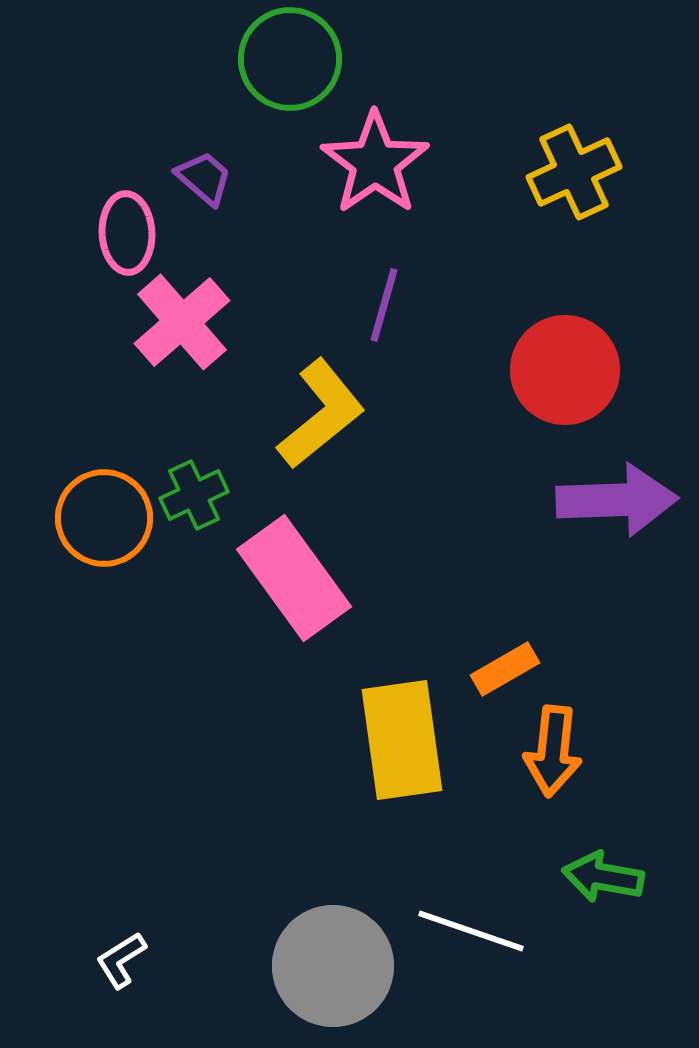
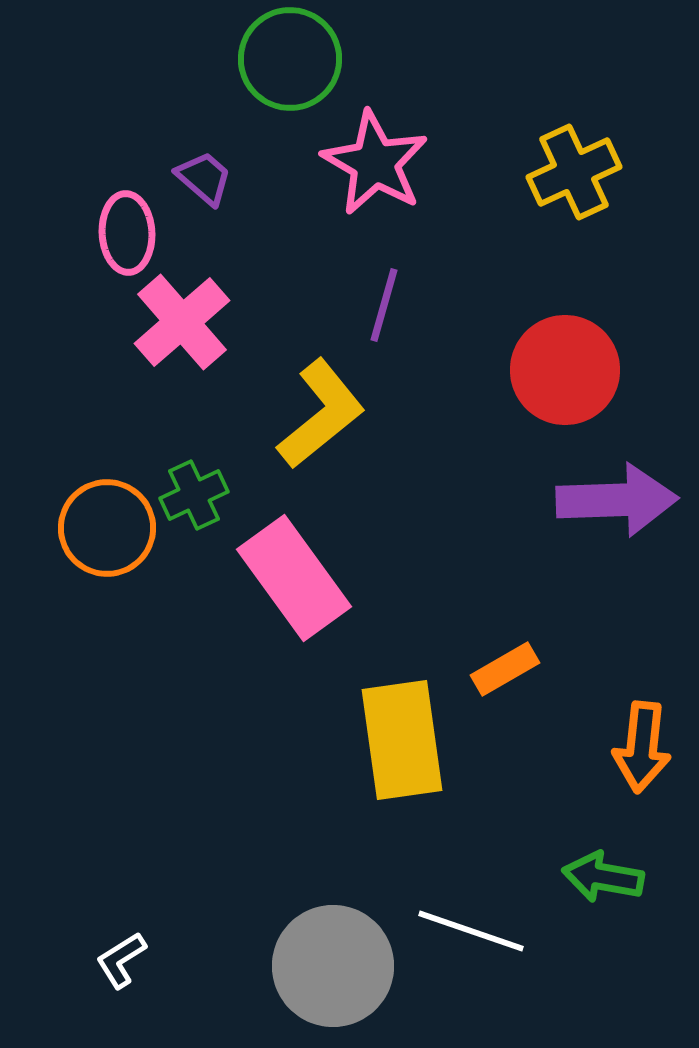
pink star: rotated 7 degrees counterclockwise
orange circle: moved 3 px right, 10 px down
orange arrow: moved 89 px right, 4 px up
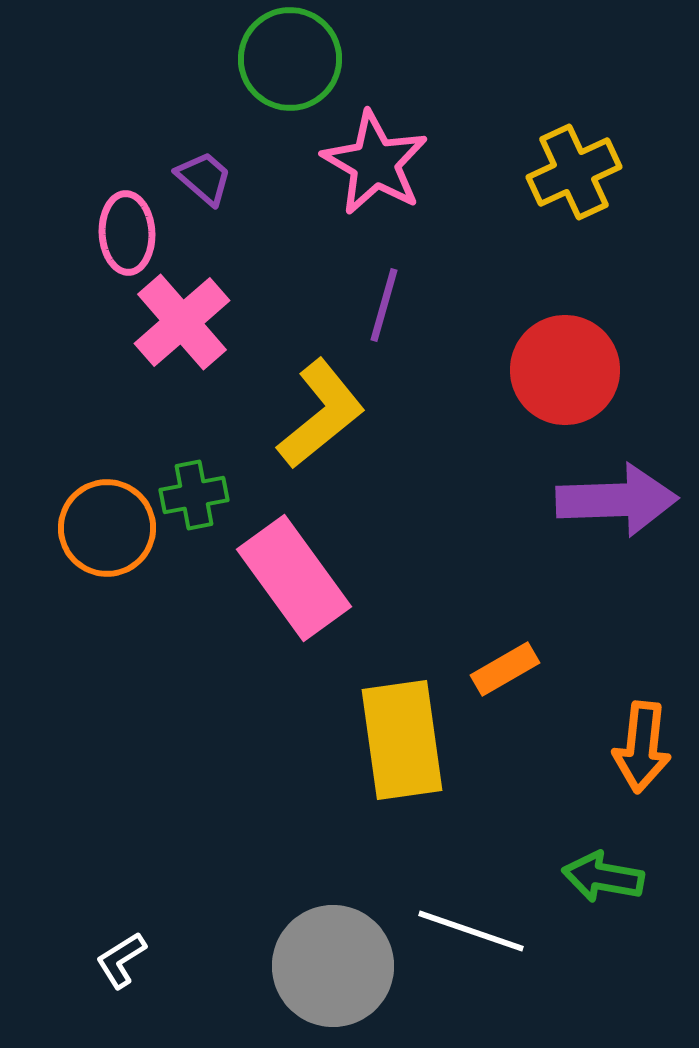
green cross: rotated 14 degrees clockwise
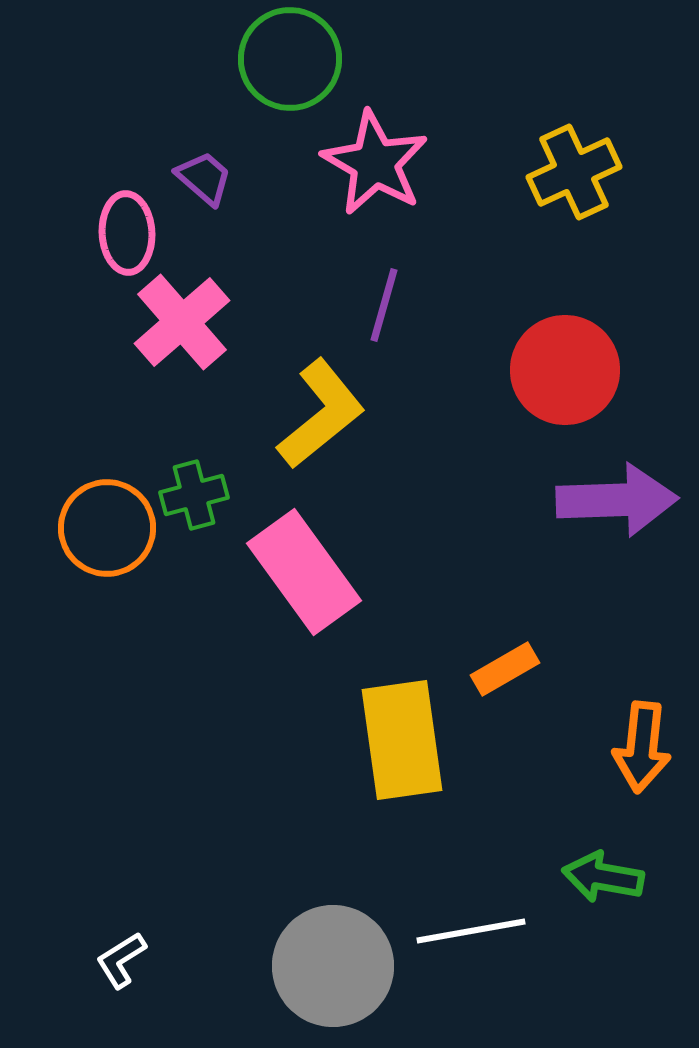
green cross: rotated 4 degrees counterclockwise
pink rectangle: moved 10 px right, 6 px up
white line: rotated 29 degrees counterclockwise
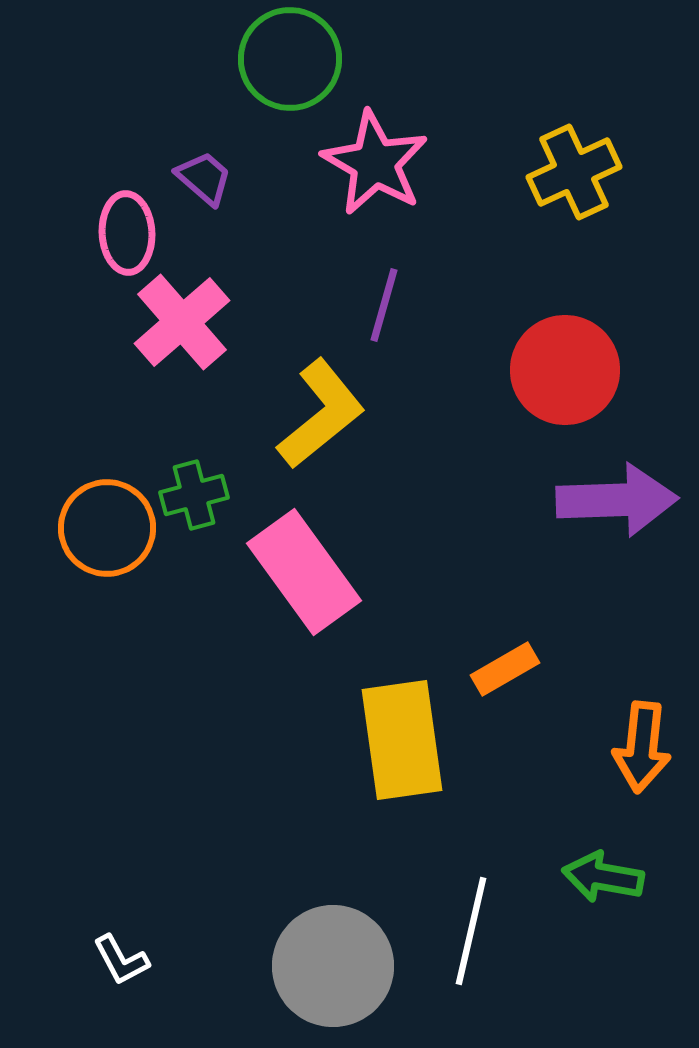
white line: rotated 67 degrees counterclockwise
white L-shape: rotated 86 degrees counterclockwise
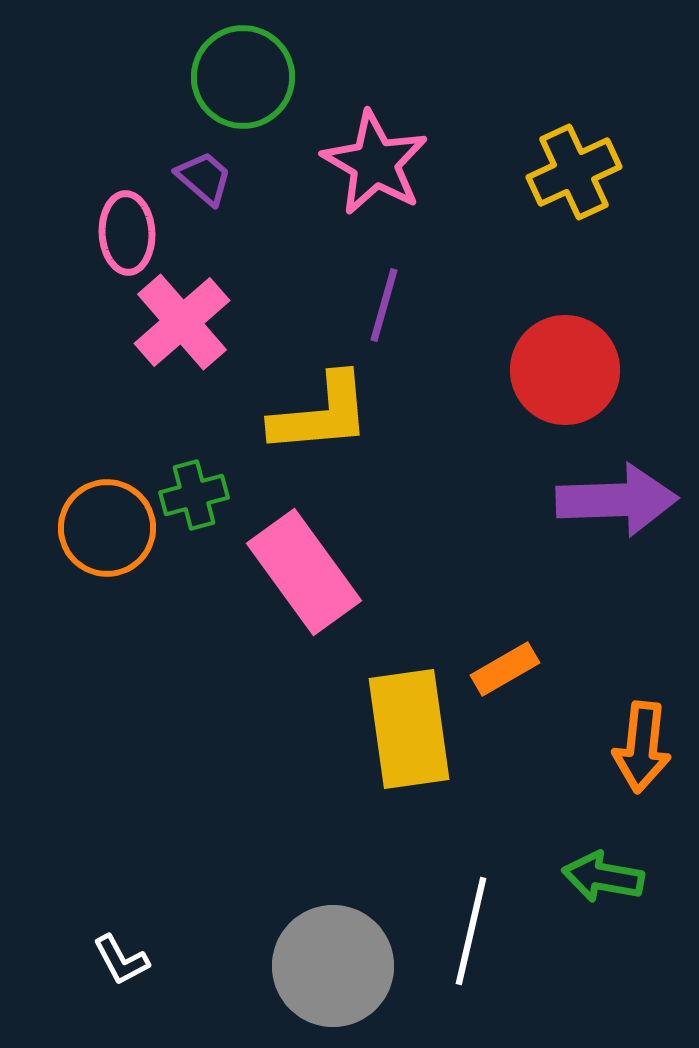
green circle: moved 47 px left, 18 px down
yellow L-shape: rotated 34 degrees clockwise
yellow rectangle: moved 7 px right, 11 px up
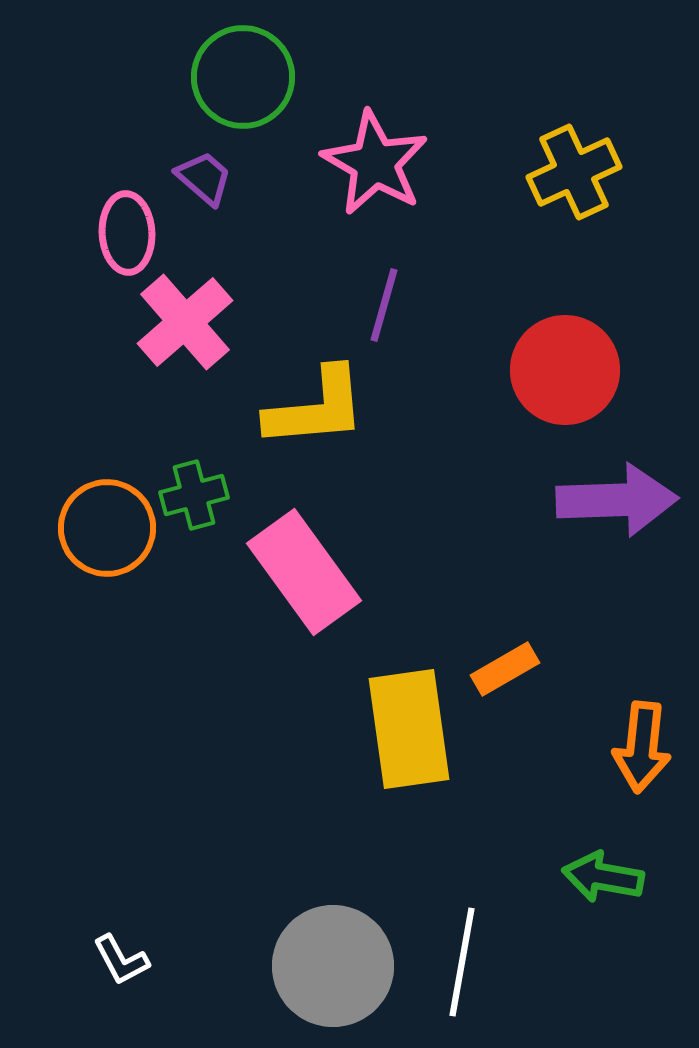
pink cross: moved 3 px right
yellow L-shape: moved 5 px left, 6 px up
white line: moved 9 px left, 31 px down; rotated 3 degrees counterclockwise
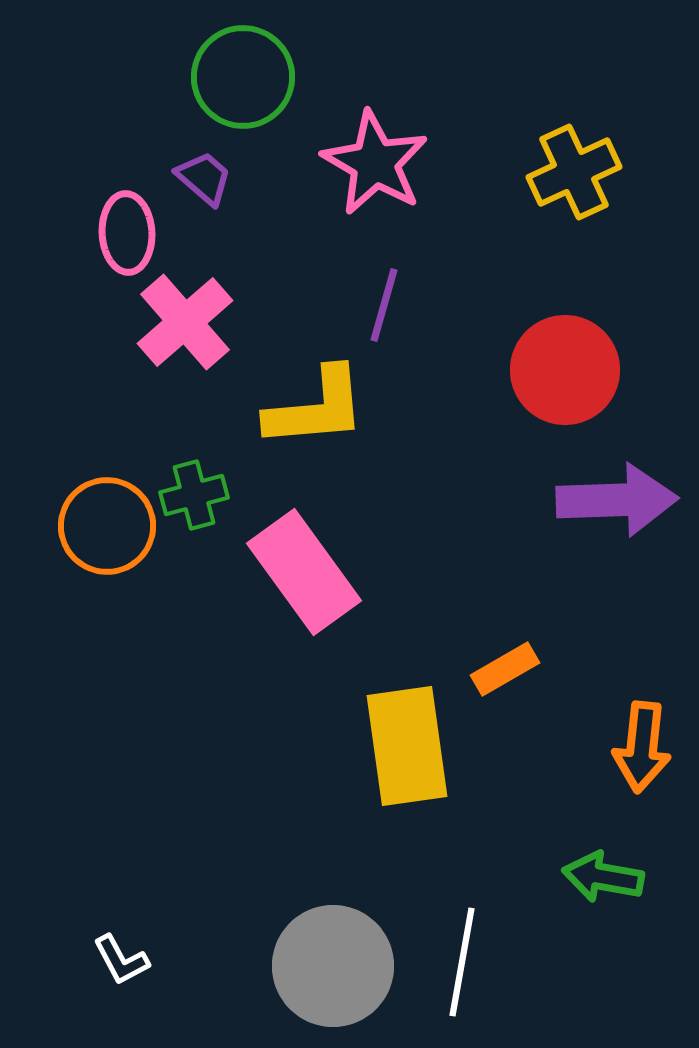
orange circle: moved 2 px up
yellow rectangle: moved 2 px left, 17 px down
